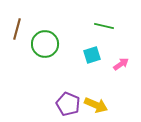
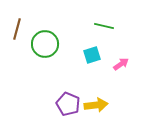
yellow arrow: rotated 30 degrees counterclockwise
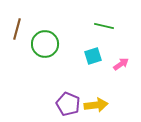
cyan square: moved 1 px right, 1 px down
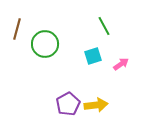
green line: rotated 48 degrees clockwise
purple pentagon: rotated 20 degrees clockwise
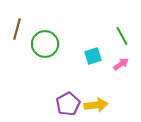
green line: moved 18 px right, 10 px down
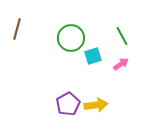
green circle: moved 26 px right, 6 px up
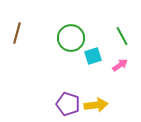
brown line: moved 4 px down
pink arrow: moved 1 px left, 1 px down
purple pentagon: rotated 25 degrees counterclockwise
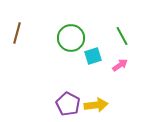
purple pentagon: rotated 10 degrees clockwise
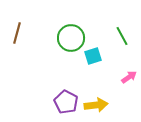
pink arrow: moved 9 px right, 12 px down
purple pentagon: moved 2 px left, 2 px up
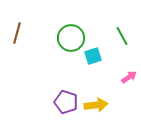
purple pentagon: rotated 10 degrees counterclockwise
